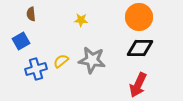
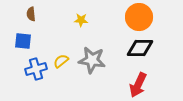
blue square: moved 2 px right; rotated 36 degrees clockwise
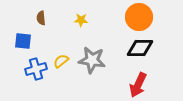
brown semicircle: moved 10 px right, 4 px down
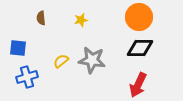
yellow star: rotated 16 degrees counterclockwise
blue square: moved 5 px left, 7 px down
blue cross: moved 9 px left, 8 px down
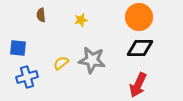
brown semicircle: moved 3 px up
yellow semicircle: moved 2 px down
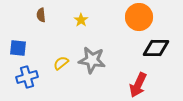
yellow star: rotated 24 degrees counterclockwise
black diamond: moved 16 px right
